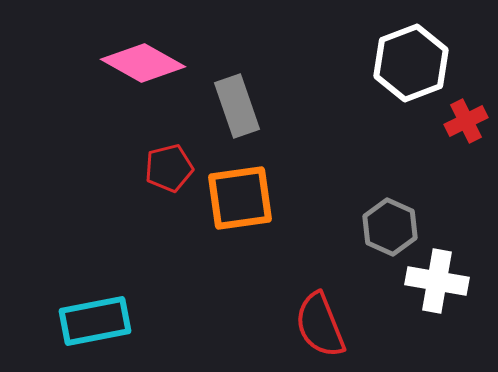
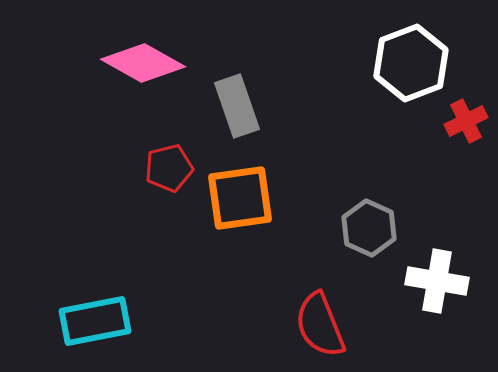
gray hexagon: moved 21 px left, 1 px down
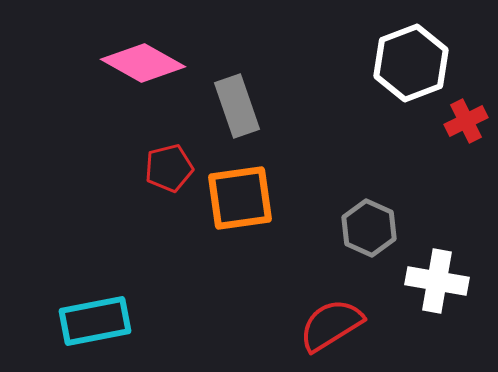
red semicircle: moved 11 px right; rotated 80 degrees clockwise
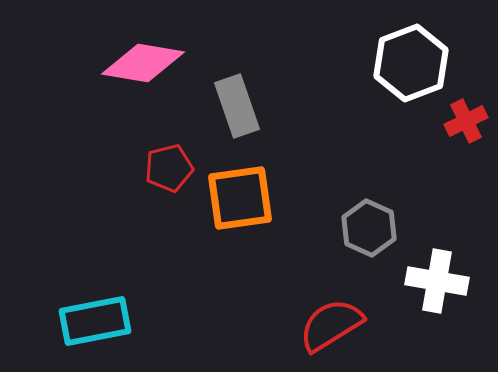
pink diamond: rotated 20 degrees counterclockwise
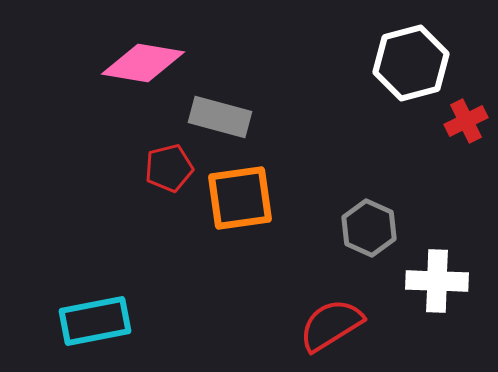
white hexagon: rotated 6 degrees clockwise
gray rectangle: moved 17 px left, 11 px down; rotated 56 degrees counterclockwise
white cross: rotated 8 degrees counterclockwise
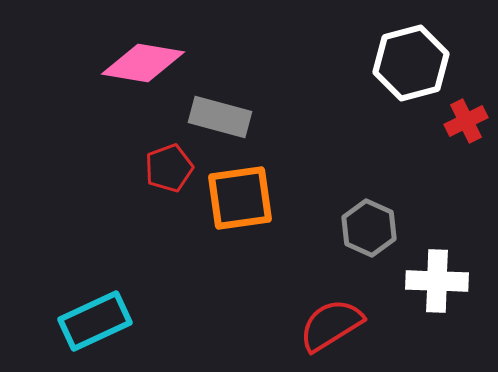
red pentagon: rotated 6 degrees counterclockwise
cyan rectangle: rotated 14 degrees counterclockwise
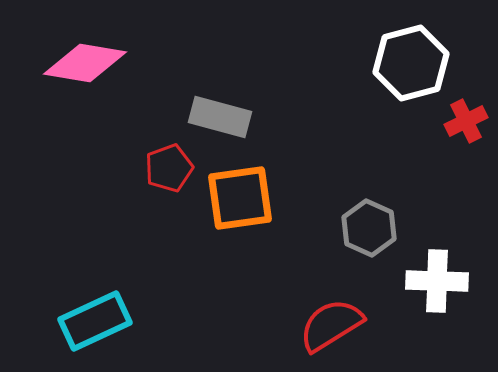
pink diamond: moved 58 px left
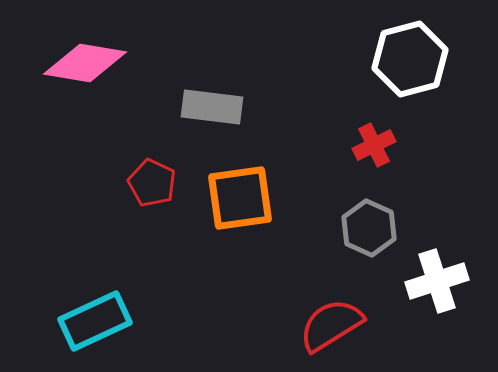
white hexagon: moved 1 px left, 4 px up
gray rectangle: moved 8 px left, 10 px up; rotated 8 degrees counterclockwise
red cross: moved 92 px left, 24 px down
red pentagon: moved 17 px left, 15 px down; rotated 27 degrees counterclockwise
white cross: rotated 20 degrees counterclockwise
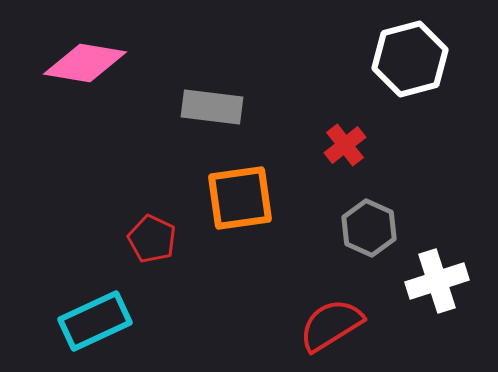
red cross: moved 29 px left; rotated 12 degrees counterclockwise
red pentagon: moved 56 px down
